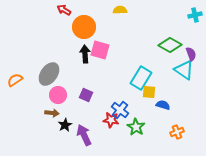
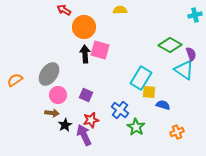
red star: moved 20 px left; rotated 21 degrees counterclockwise
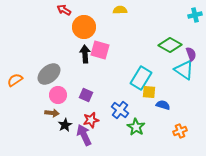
gray ellipse: rotated 15 degrees clockwise
orange cross: moved 3 px right, 1 px up
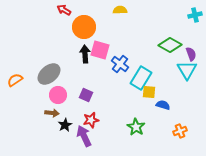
cyan triangle: moved 3 px right; rotated 25 degrees clockwise
blue cross: moved 46 px up
purple arrow: moved 1 px down
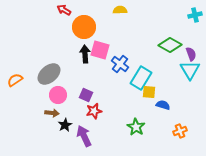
cyan triangle: moved 3 px right
red star: moved 3 px right, 9 px up
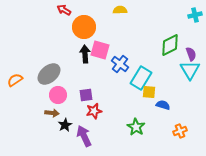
green diamond: rotated 55 degrees counterclockwise
purple square: rotated 32 degrees counterclockwise
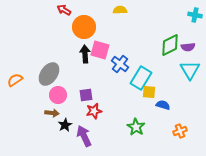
cyan cross: rotated 24 degrees clockwise
purple semicircle: moved 3 px left, 7 px up; rotated 104 degrees clockwise
gray ellipse: rotated 15 degrees counterclockwise
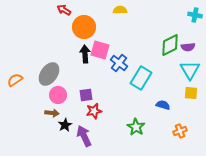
blue cross: moved 1 px left, 1 px up
yellow square: moved 42 px right, 1 px down
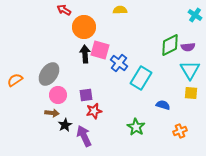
cyan cross: rotated 24 degrees clockwise
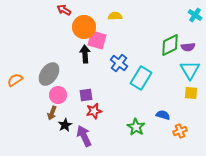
yellow semicircle: moved 5 px left, 6 px down
pink square: moved 3 px left, 10 px up
blue semicircle: moved 10 px down
brown arrow: rotated 104 degrees clockwise
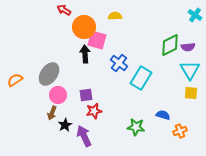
green star: rotated 24 degrees counterclockwise
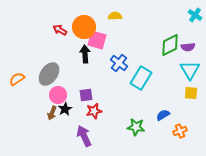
red arrow: moved 4 px left, 20 px down
orange semicircle: moved 2 px right, 1 px up
blue semicircle: rotated 48 degrees counterclockwise
black star: moved 16 px up
